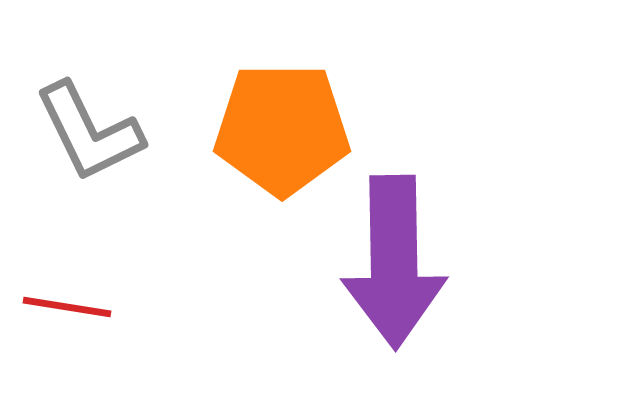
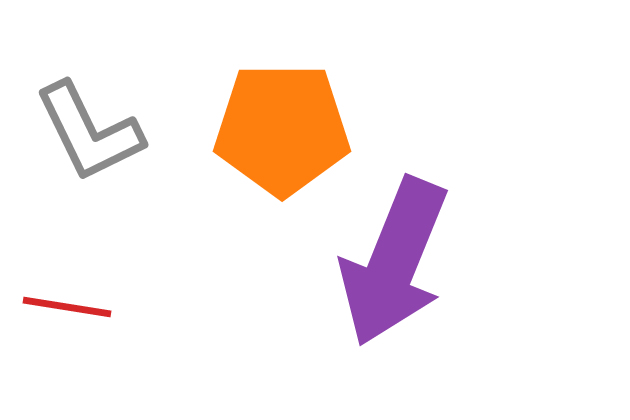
purple arrow: rotated 23 degrees clockwise
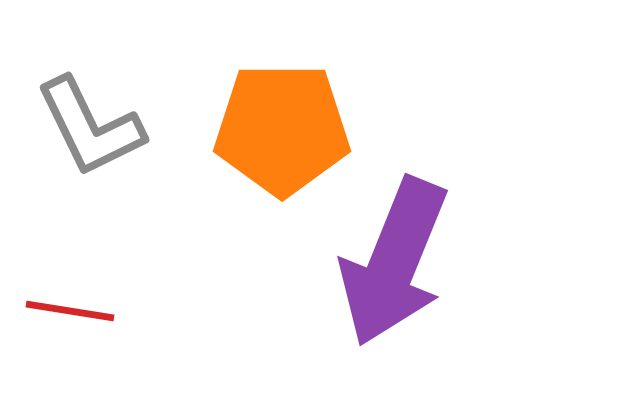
gray L-shape: moved 1 px right, 5 px up
red line: moved 3 px right, 4 px down
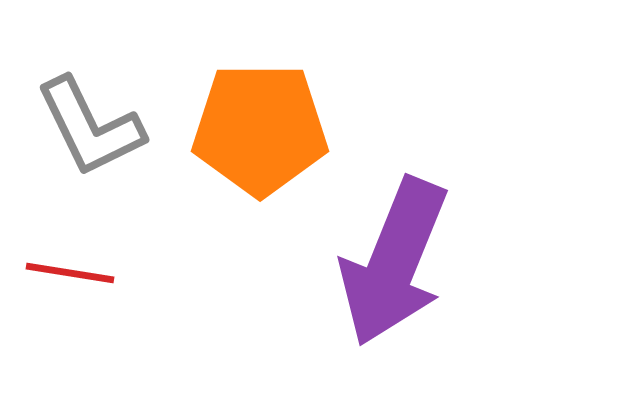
orange pentagon: moved 22 px left
red line: moved 38 px up
